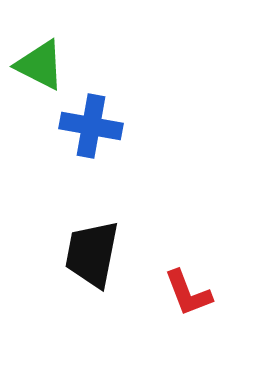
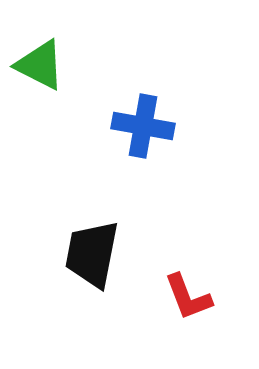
blue cross: moved 52 px right
red L-shape: moved 4 px down
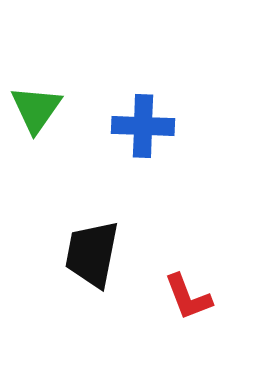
green triangle: moved 4 px left, 44 px down; rotated 38 degrees clockwise
blue cross: rotated 8 degrees counterclockwise
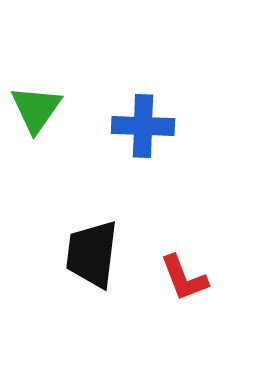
black trapezoid: rotated 4 degrees counterclockwise
red L-shape: moved 4 px left, 19 px up
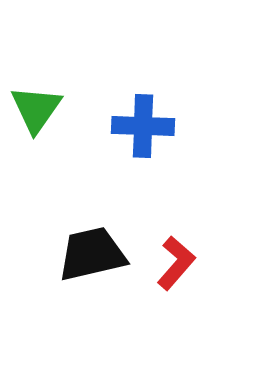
black trapezoid: rotated 70 degrees clockwise
red L-shape: moved 8 px left, 15 px up; rotated 118 degrees counterclockwise
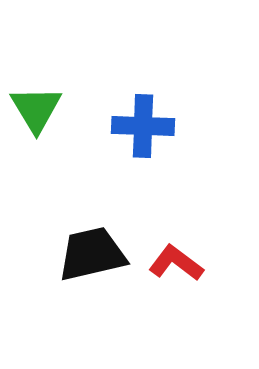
green triangle: rotated 6 degrees counterclockwise
red L-shape: rotated 94 degrees counterclockwise
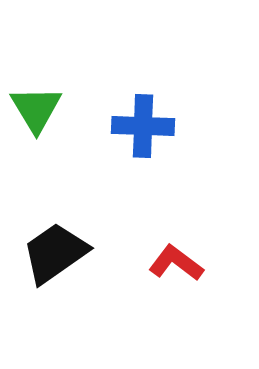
black trapezoid: moved 37 px left, 1 px up; rotated 22 degrees counterclockwise
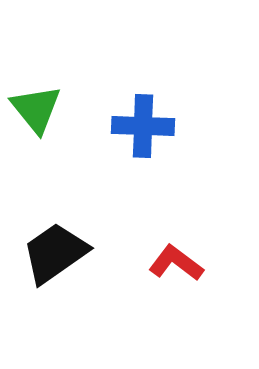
green triangle: rotated 8 degrees counterclockwise
